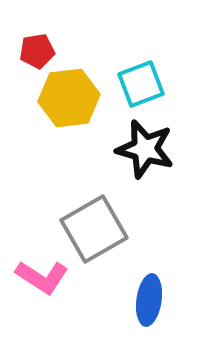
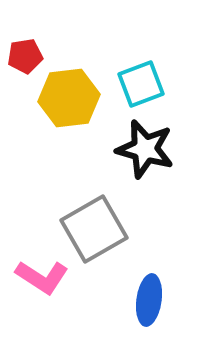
red pentagon: moved 12 px left, 5 px down
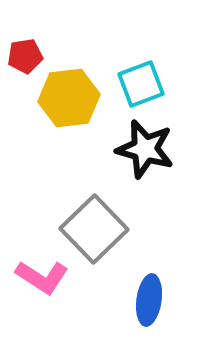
gray square: rotated 14 degrees counterclockwise
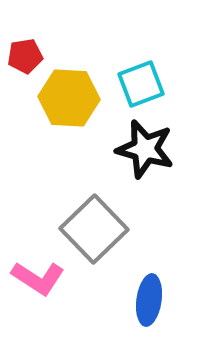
yellow hexagon: rotated 10 degrees clockwise
pink L-shape: moved 4 px left, 1 px down
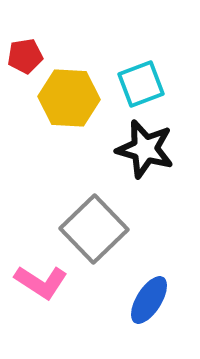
pink L-shape: moved 3 px right, 4 px down
blue ellipse: rotated 24 degrees clockwise
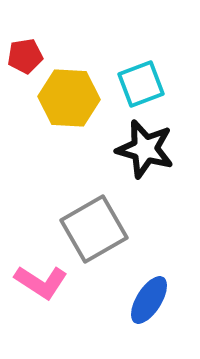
gray square: rotated 14 degrees clockwise
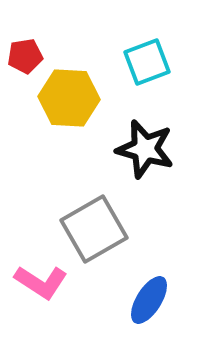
cyan square: moved 6 px right, 22 px up
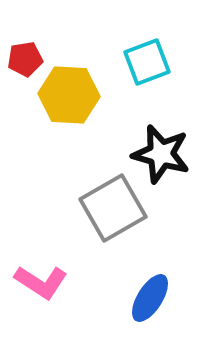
red pentagon: moved 3 px down
yellow hexagon: moved 3 px up
black star: moved 16 px right, 5 px down
gray square: moved 19 px right, 21 px up
blue ellipse: moved 1 px right, 2 px up
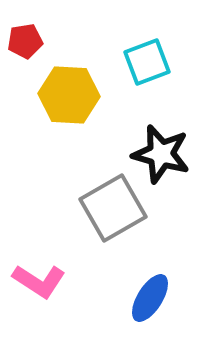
red pentagon: moved 18 px up
pink L-shape: moved 2 px left, 1 px up
